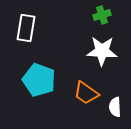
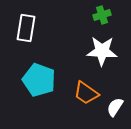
white semicircle: rotated 36 degrees clockwise
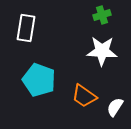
orange trapezoid: moved 2 px left, 3 px down
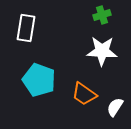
orange trapezoid: moved 2 px up
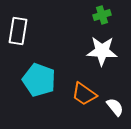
white rectangle: moved 8 px left, 3 px down
white semicircle: rotated 108 degrees clockwise
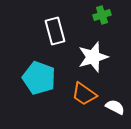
white rectangle: moved 37 px right; rotated 24 degrees counterclockwise
white star: moved 9 px left, 6 px down; rotated 20 degrees counterclockwise
cyan pentagon: moved 2 px up
white semicircle: rotated 24 degrees counterclockwise
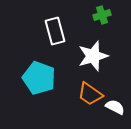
white star: moved 1 px up
orange trapezoid: moved 6 px right
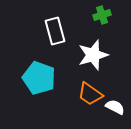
white star: moved 1 px up
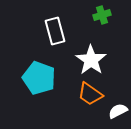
white star: moved 2 px left, 5 px down; rotated 20 degrees counterclockwise
white semicircle: moved 3 px right, 4 px down; rotated 54 degrees counterclockwise
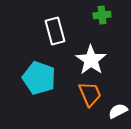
green cross: rotated 12 degrees clockwise
orange trapezoid: rotated 148 degrees counterclockwise
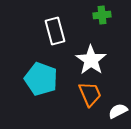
cyan pentagon: moved 2 px right, 1 px down
